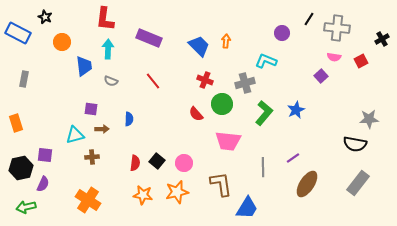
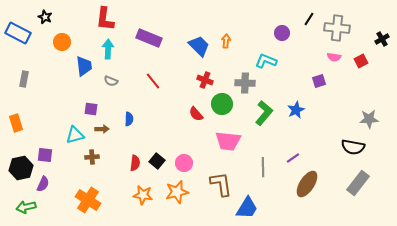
purple square at (321, 76): moved 2 px left, 5 px down; rotated 24 degrees clockwise
gray cross at (245, 83): rotated 18 degrees clockwise
black semicircle at (355, 144): moved 2 px left, 3 px down
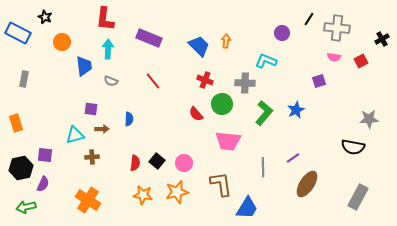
gray rectangle at (358, 183): moved 14 px down; rotated 10 degrees counterclockwise
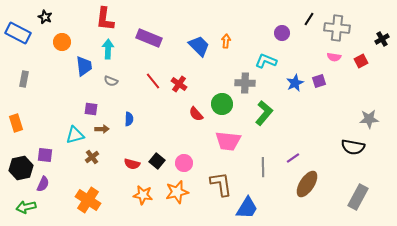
red cross at (205, 80): moved 26 px left, 4 px down; rotated 14 degrees clockwise
blue star at (296, 110): moved 1 px left, 27 px up
brown cross at (92, 157): rotated 32 degrees counterclockwise
red semicircle at (135, 163): moved 3 px left, 1 px down; rotated 98 degrees clockwise
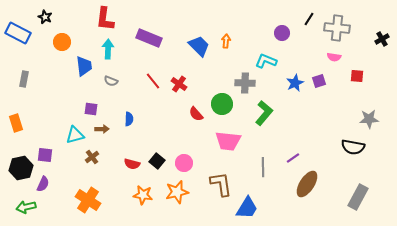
red square at (361, 61): moved 4 px left, 15 px down; rotated 32 degrees clockwise
